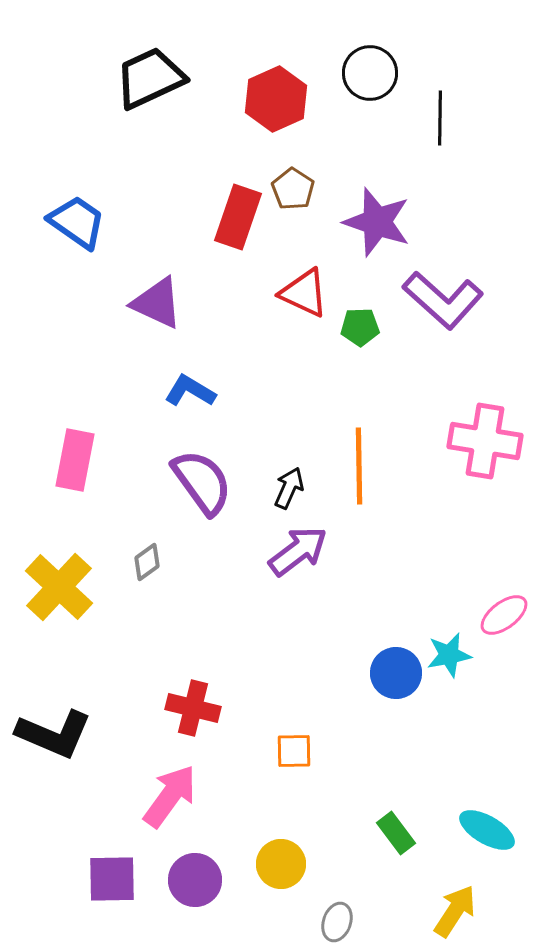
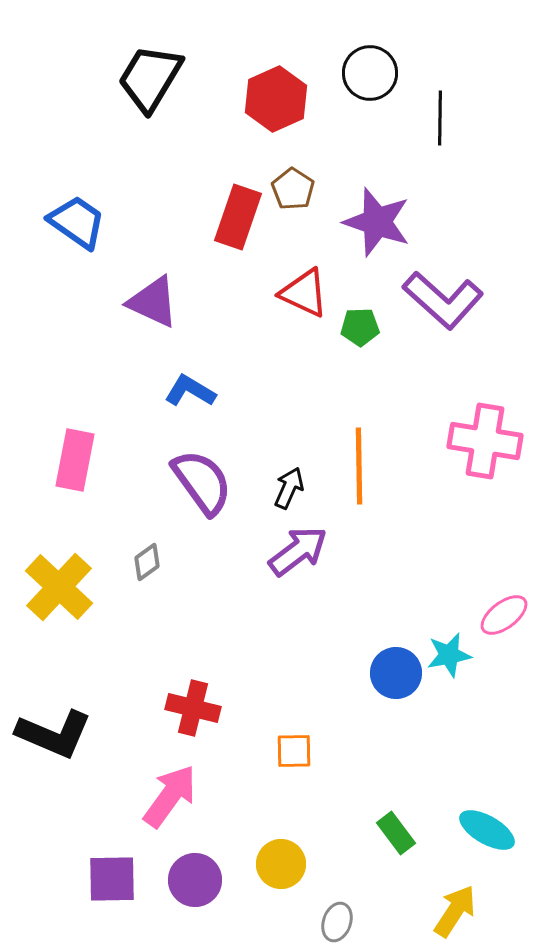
black trapezoid: rotated 34 degrees counterclockwise
purple triangle: moved 4 px left, 1 px up
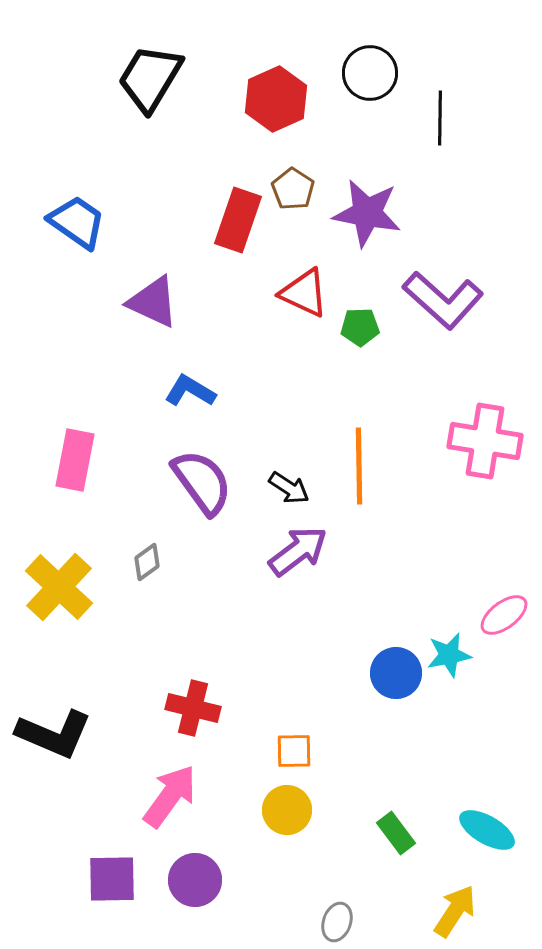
red rectangle: moved 3 px down
purple star: moved 10 px left, 9 px up; rotated 8 degrees counterclockwise
black arrow: rotated 99 degrees clockwise
yellow circle: moved 6 px right, 54 px up
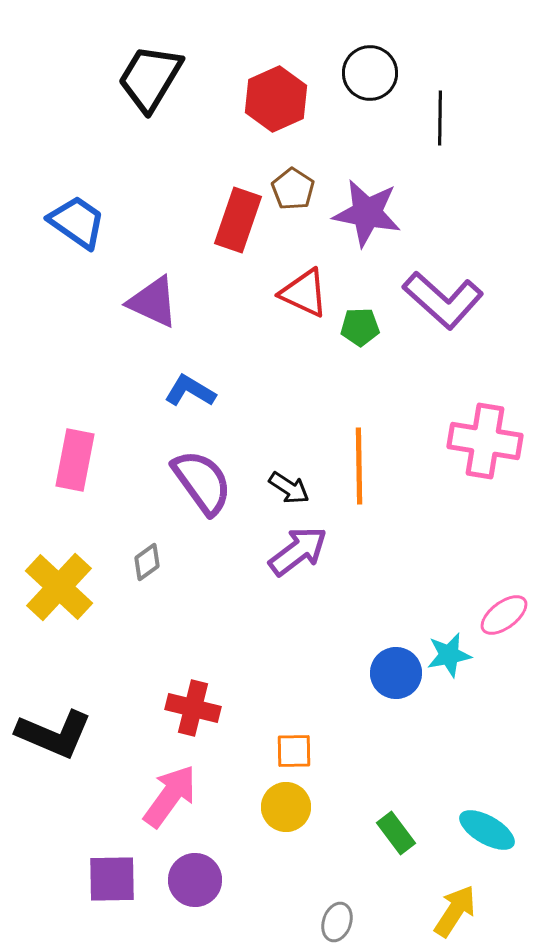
yellow circle: moved 1 px left, 3 px up
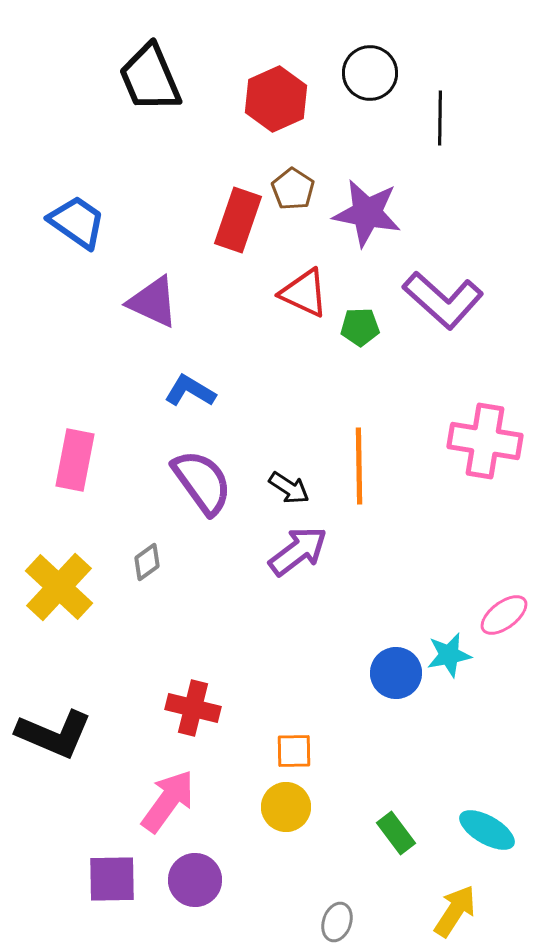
black trapezoid: rotated 54 degrees counterclockwise
pink arrow: moved 2 px left, 5 px down
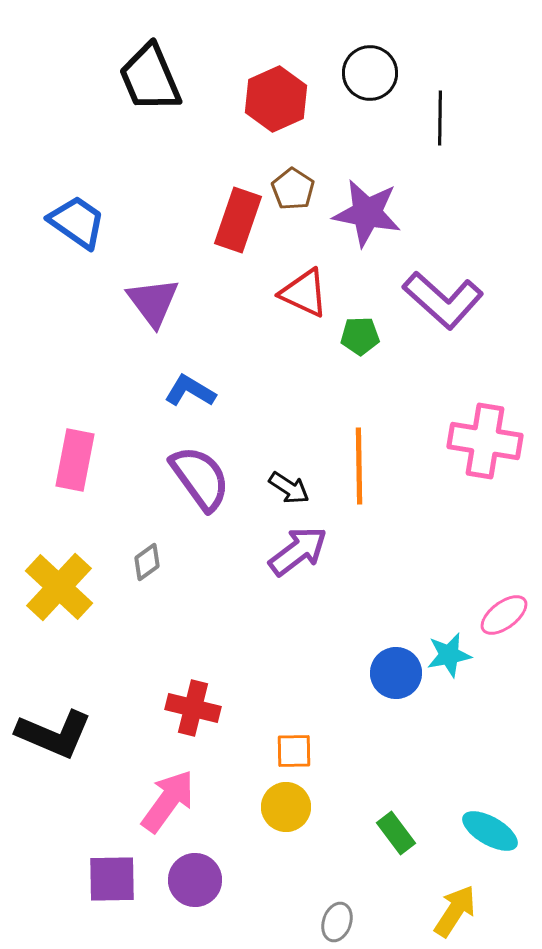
purple triangle: rotated 28 degrees clockwise
green pentagon: moved 9 px down
purple semicircle: moved 2 px left, 4 px up
cyan ellipse: moved 3 px right, 1 px down
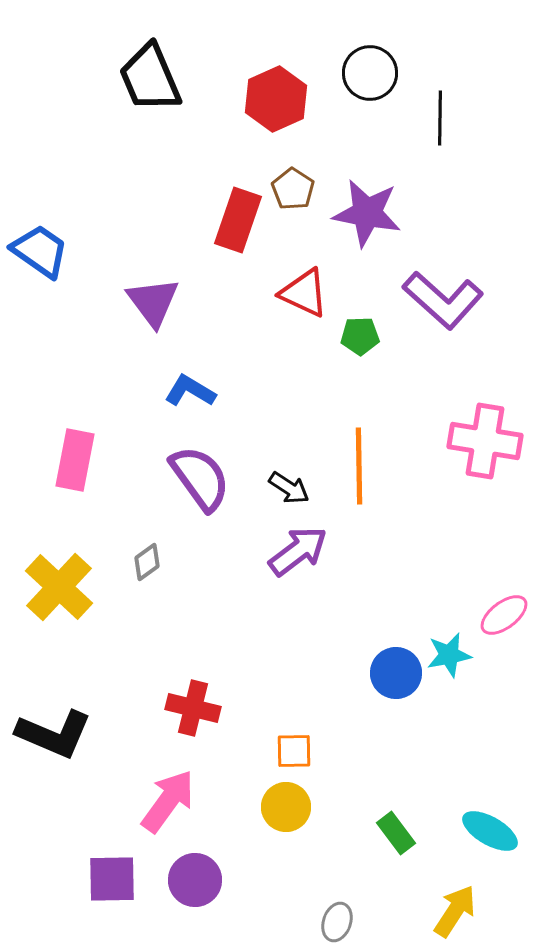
blue trapezoid: moved 37 px left, 29 px down
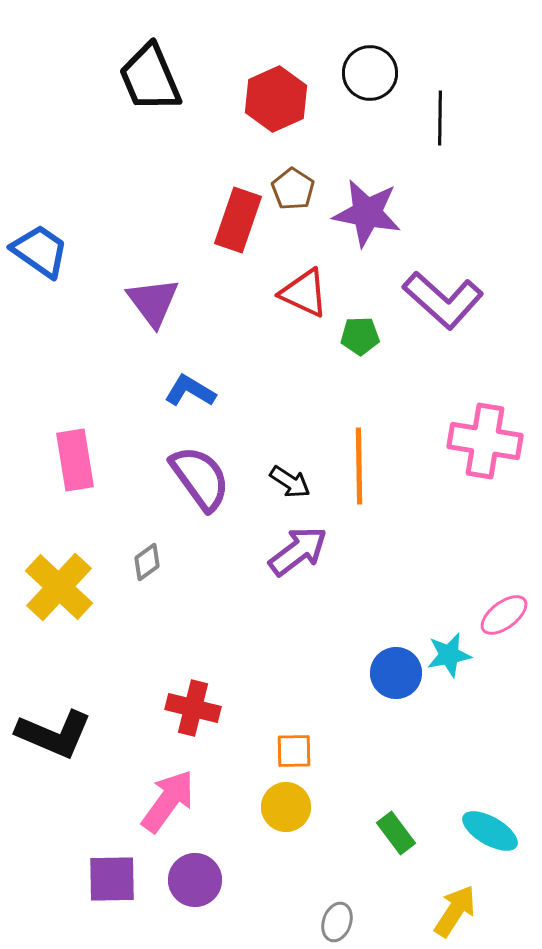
pink rectangle: rotated 20 degrees counterclockwise
black arrow: moved 1 px right, 6 px up
